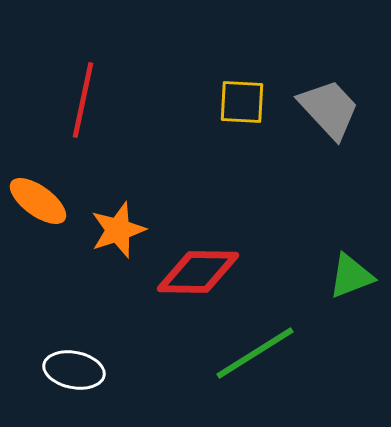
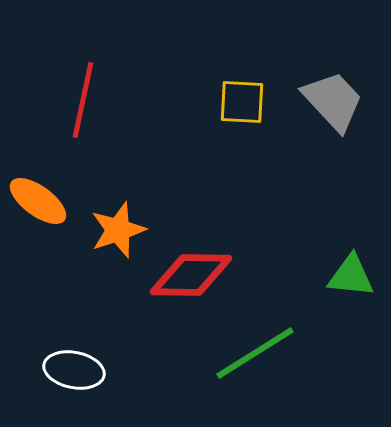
gray trapezoid: moved 4 px right, 8 px up
red diamond: moved 7 px left, 3 px down
green triangle: rotated 27 degrees clockwise
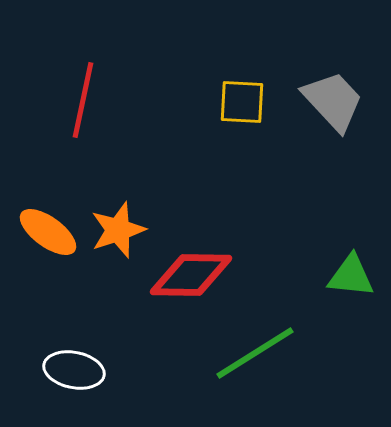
orange ellipse: moved 10 px right, 31 px down
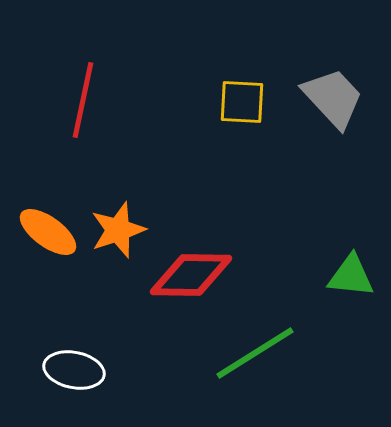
gray trapezoid: moved 3 px up
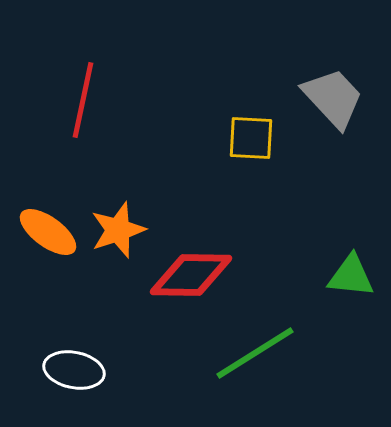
yellow square: moved 9 px right, 36 px down
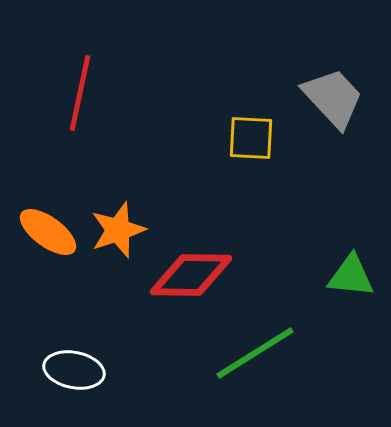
red line: moved 3 px left, 7 px up
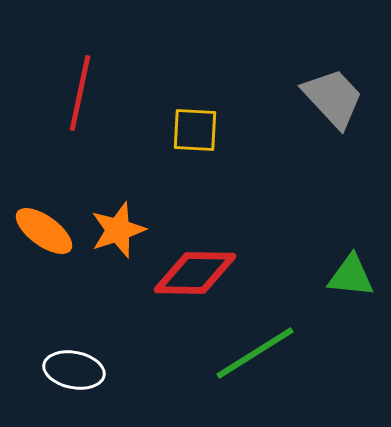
yellow square: moved 56 px left, 8 px up
orange ellipse: moved 4 px left, 1 px up
red diamond: moved 4 px right, 2 px up
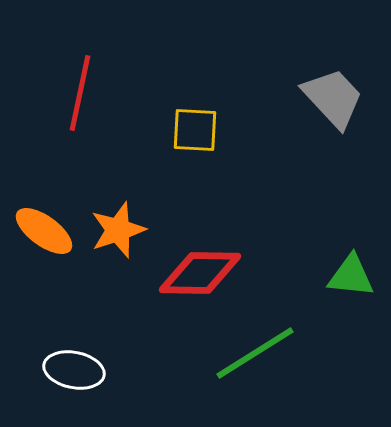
red diamond: moved 5 px right
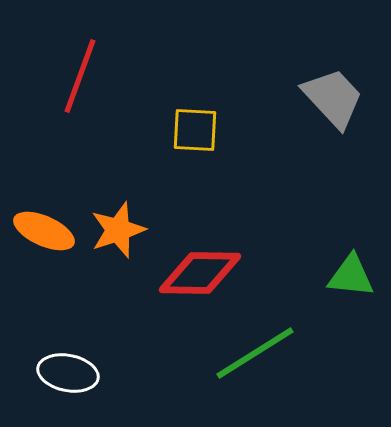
red line: moved 17 px up; rotated 8 degrees clockwise
orange ellipse: rotated 12 degrees counterclockwise
white ellipse: moved 6 px left, 3 px down
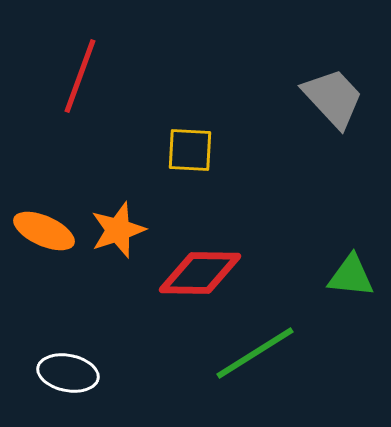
yellow square: moved 5 px left, 20 px down
